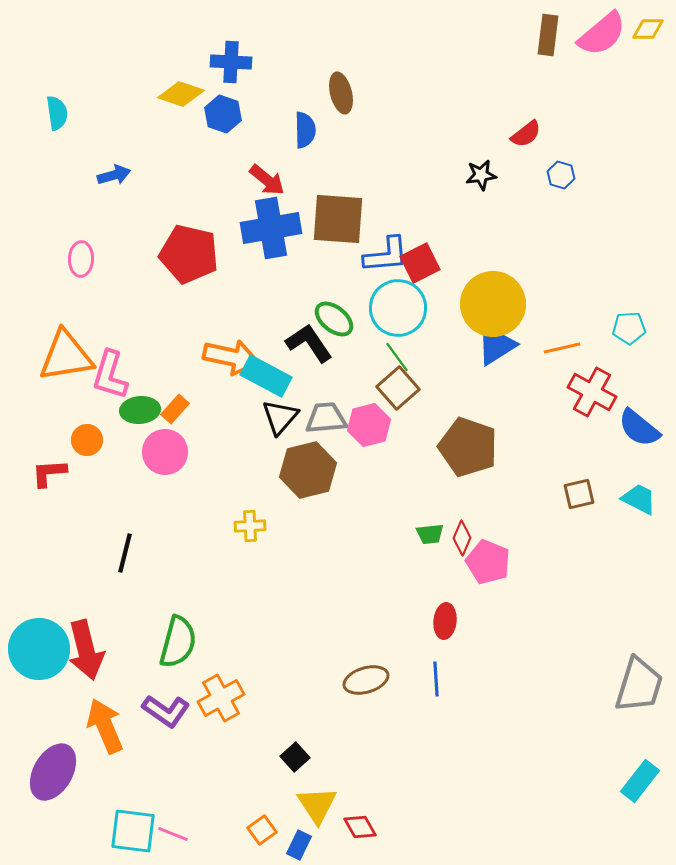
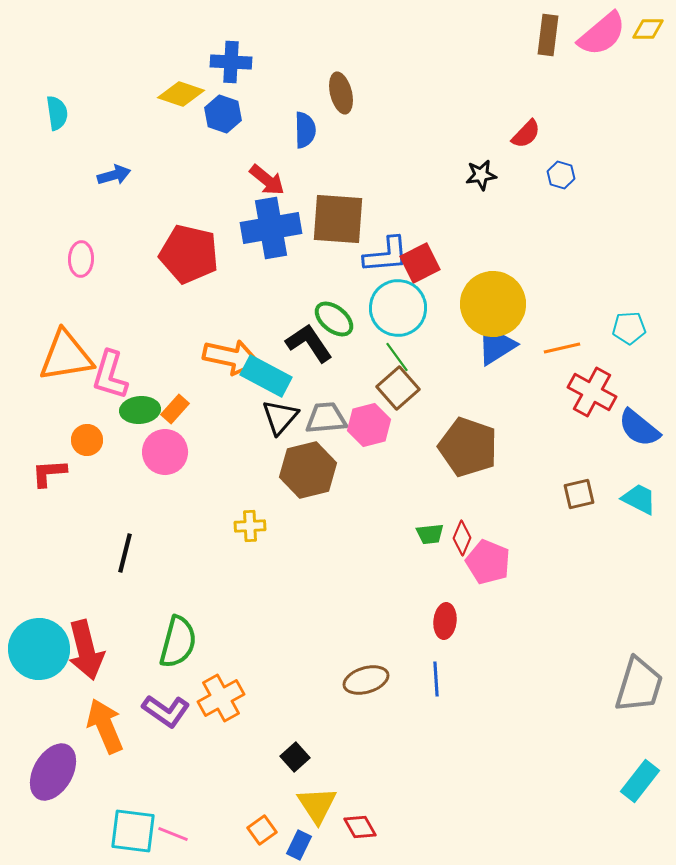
red semicircle at (526, 134): rotated 8 degrees counterclockwise
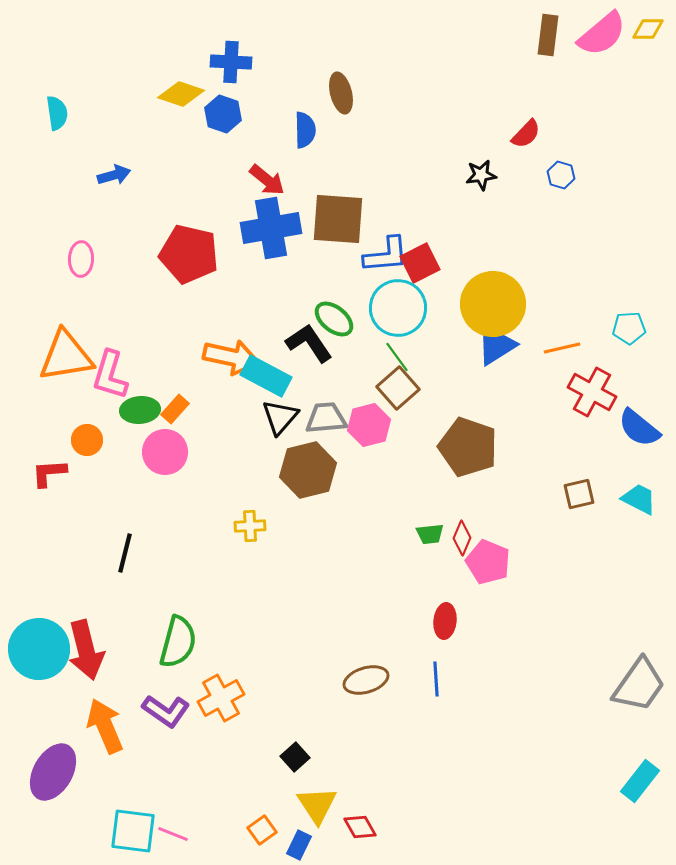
gray trapezoid at (639, 685): rotated 18 degrees clockwise
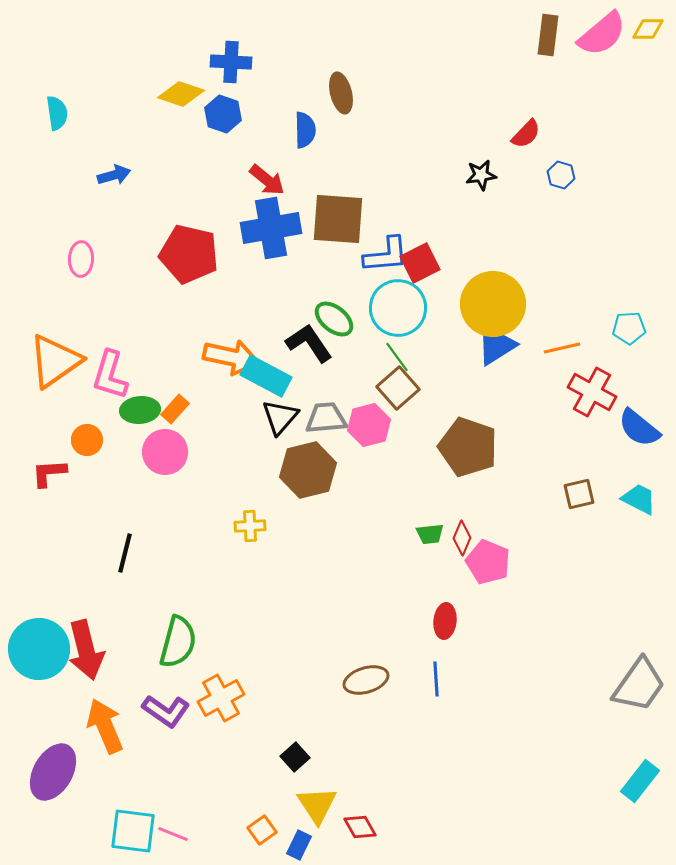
orange triangle at (66, 356): moved 11 px left, 5 px down; rotated 26 degrees counterclockwise
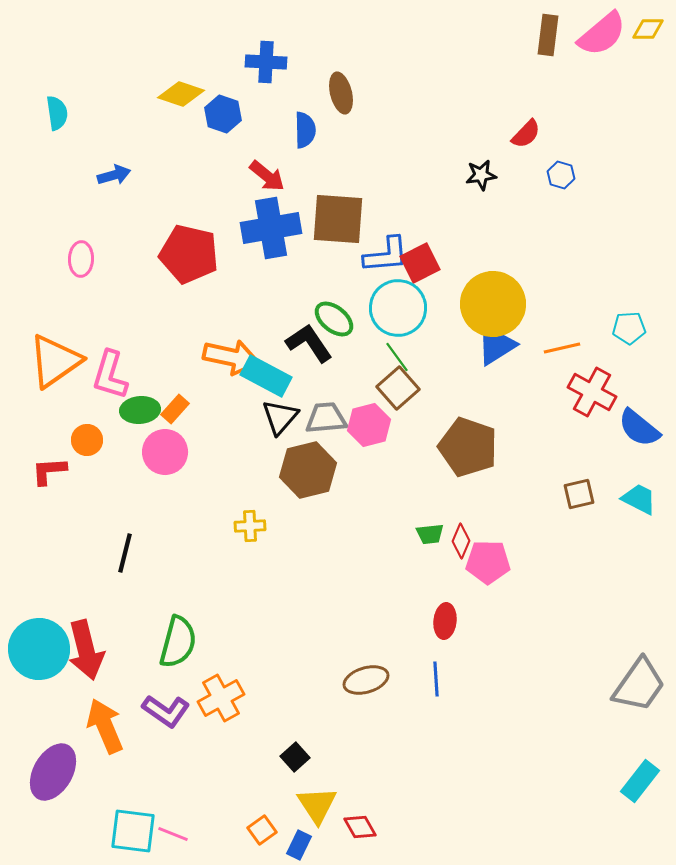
blue cross at (231, 62): moved 35 px right
red arrow at (267, 180): moved 4 px up
red L-shape at (49, 473): moved 2 px up
red diamond at (462, 538): moved 1 px left, 3 px down
pink pentagon at (488, 562): rotated 21 degrees counterclockwise
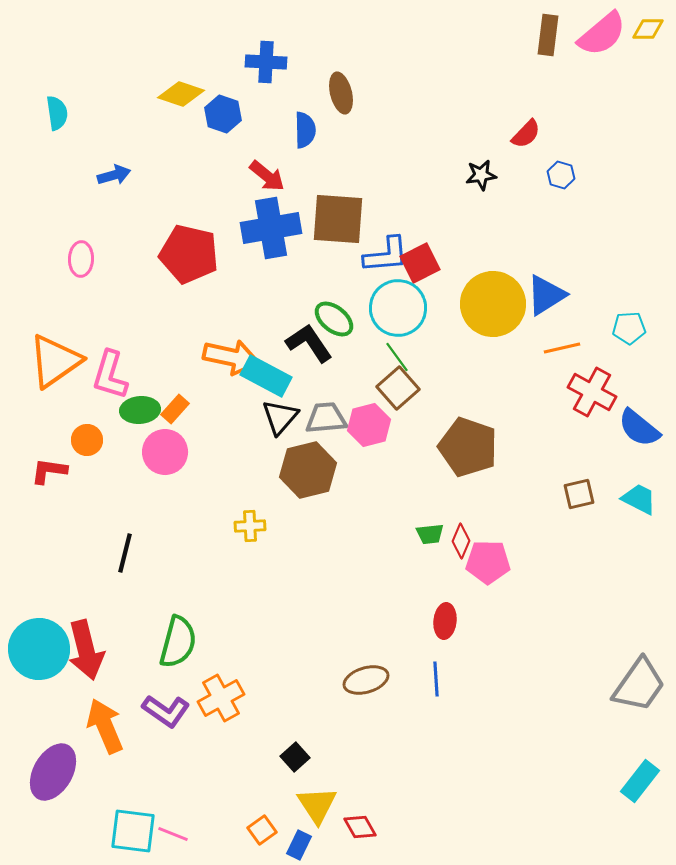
blue triangle at (496, 345): moved 50 px right, 50 px up
red L-shape at (49, 471): rotated 12 degrees clockwise
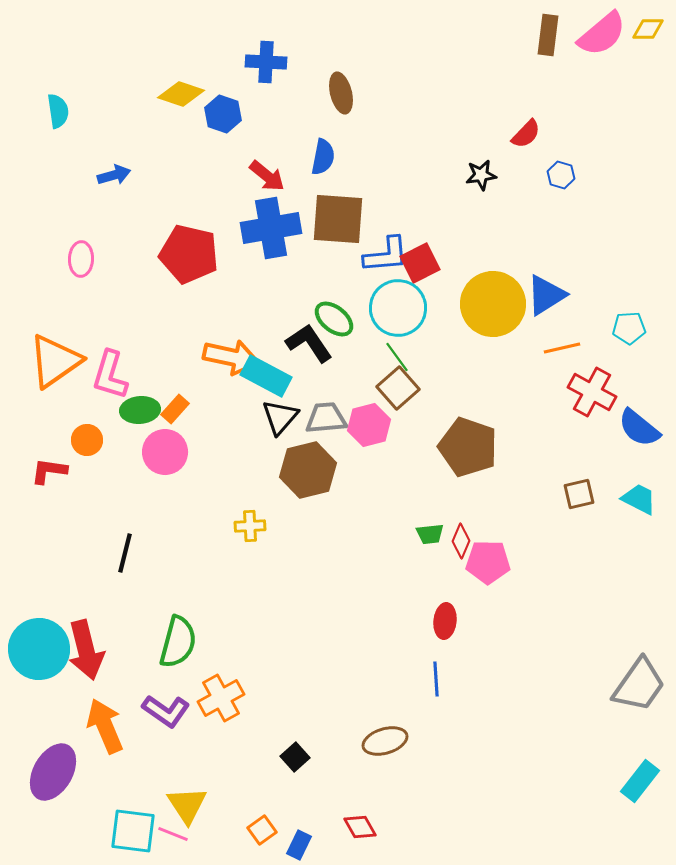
cyan semicircle at (57, 113): moved 1 px right, 2 px up
blue semicircle at (305, 130): moved 18 px right, 27 px down; rotated 12 degrees clockwise
brown ellipse at (366, 680): moved 19 px right, 61 px down
yellow triangle at (317, 805): moved 130 px left
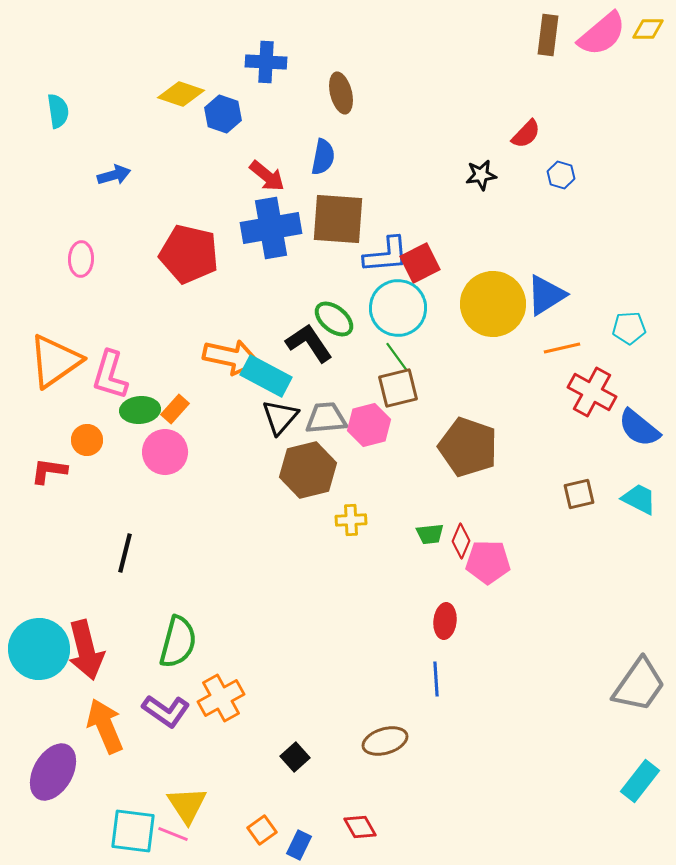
brown square at (398, 388): rotated 27 degrees clockwise
yellow cross at (250, 526): moved 101 px right, 6 px up
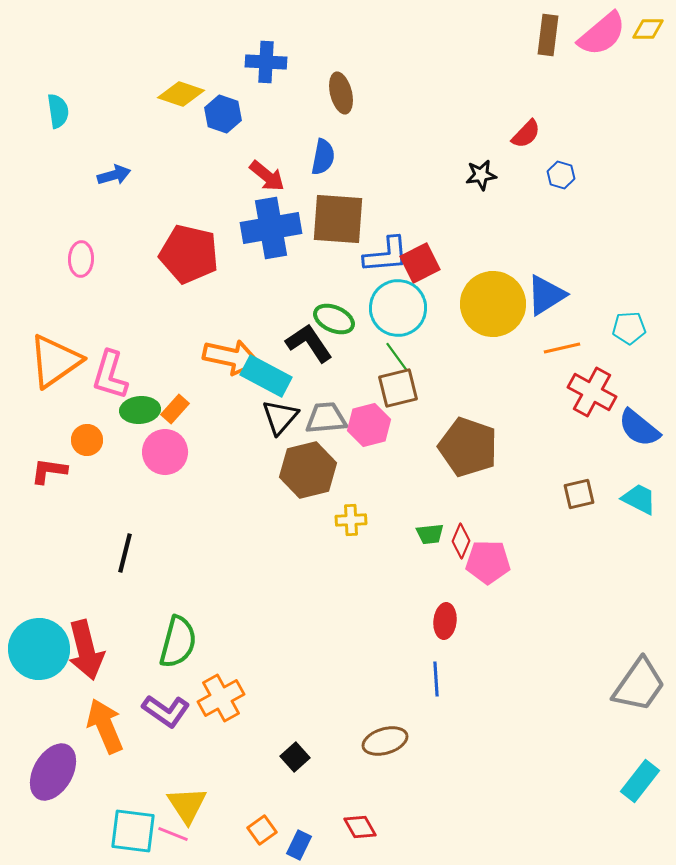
green ellipse at (334, 319): rotated 15 degrees counterclockwise
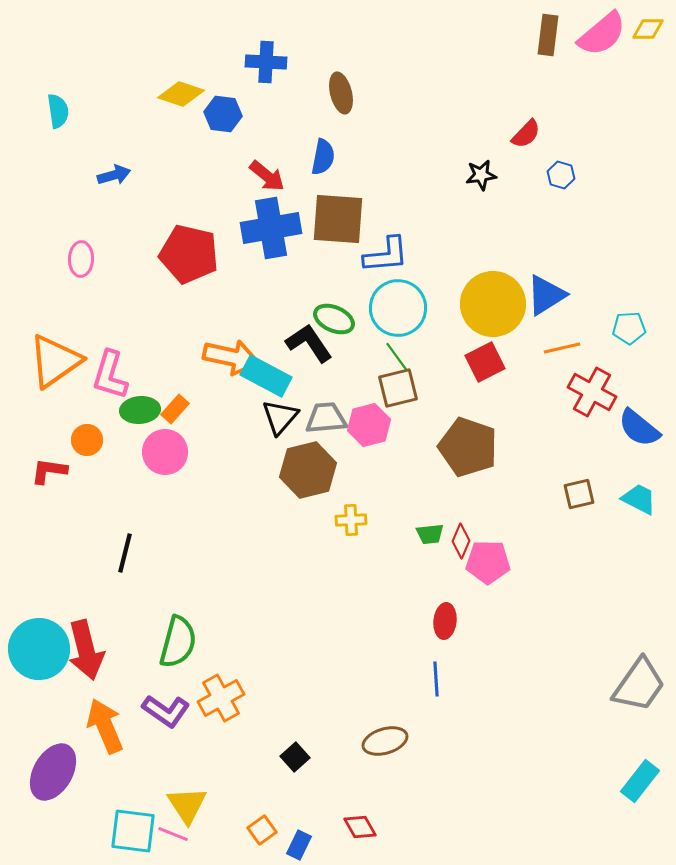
blue hexagon at (223, 114): rotated 12 degrees counterclockwise
red square at (420, 263): moved 65 px right, 99 px down
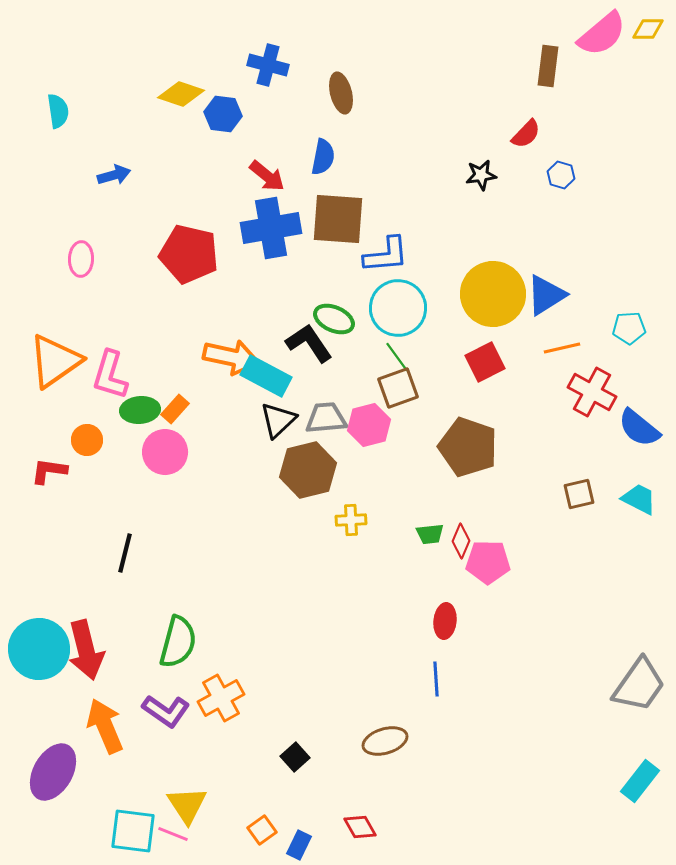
brown rectangle at (548, 35): moved 31 px down
blue cross at (266, 62): moved 2 px right, 3 px down; rotated 12 degrees clockwise
yellow circle at (493, 304): moved 10 px up
brown square at (398, 388): rotated 6 degrees counterclockwise
black triangle at (280, 417): moved 2 px left, 3 px down; rotated 6 degrees clockwise
